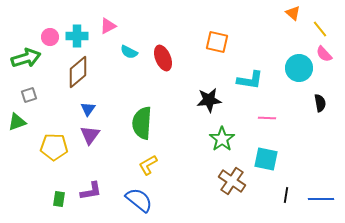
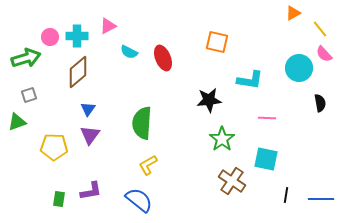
orange triangle: rotated 49 degrees clockwise
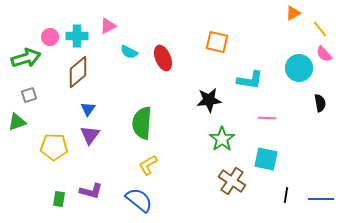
purple L-shape: rotated 25 degrees clockwise
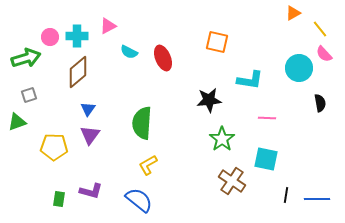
blue line: moved 4 px left
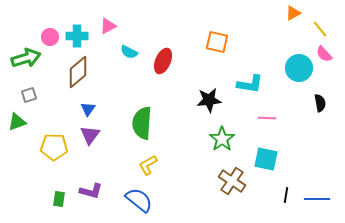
red ellipse: moved 3 px down; rotated 45 degrees clockwise
cyan L-shape: moved 4 px down
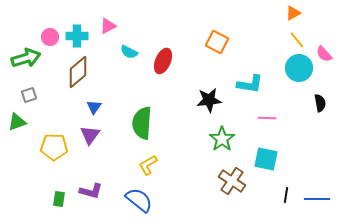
yellow line: moved 23 px left, 11 px down
orange square: rotated 15 degrees clockwise
blue triangle: moved 6 px right, 2 px up
